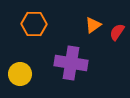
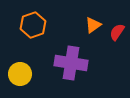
orange hexagon: moved 1 px left, 1 px down; rotated 20 degrees counterclockwise
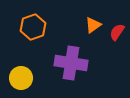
orange hexagon: moved 2 px down
yellow circle: moved 1 px right, 4 px down
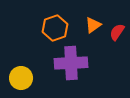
orange hexagon: moved 22 px right, 1 px down
purple cross: rotated 12 degrees counterclockwise
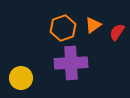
orange hexagon: moved 8 px right
